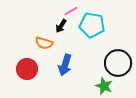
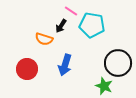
pink line: rotated 64 degrees clockwise
orange semicircle: moved 4 px up
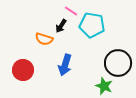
red circle: moved 4 px left, 1 px down
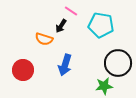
cyan pentagon: moved 9 px right
green star: rotated 30 degrees counterclockwise
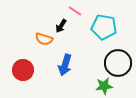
pink line: moved 4 px right
cyan pentagon: moved 3 px right, 2 px down
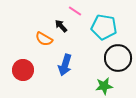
black arrow: rotated 104 degrees clockwise
orange semicircle: rotated 12 degrees clockwise
black circle: moved 5 px up
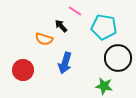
orange semicircle: rotated 12 degrees counterclockwise
blue arrow: moved 2 px up
green star: rotated 18 degrees clockwise
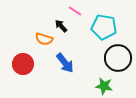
blue arrow: rotated 55 degrees counterclockwise
red circle: moved 6 px up
